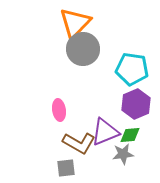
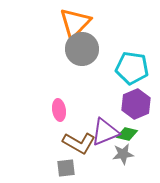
gray circle: moved 1 px left
cyan pentagon: moved 1 px up
green diamond: moved 3 px left, 1 px up; rotated 20 degrees clockwise
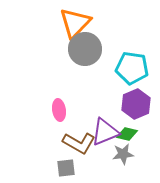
gray circle: moved 3 px right
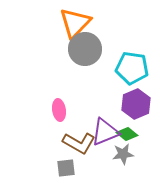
green diamond: rotated 25 degrees clockwise
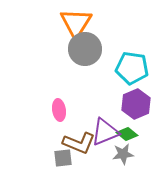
orange triangle: moved 1 px right; rotated 12 degrees counterclockwise
brown L-shape: rotated 8 degrees counterclockwise
gray square: moved 3 px left, 10 px up
